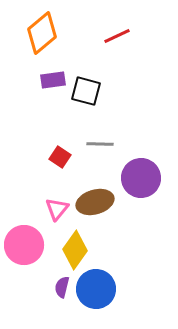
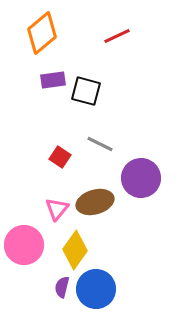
gray line: rotated 24 degrees clockwise
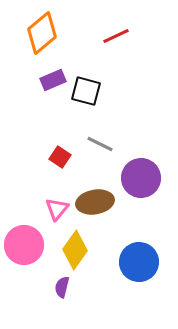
red line: moved 1 px left
purple rectangle: rotated 15 degrees counterclockwise
brown ellipse: rotated 6 degrees clockwise
blue circle: moved 43 px right, 27 px up
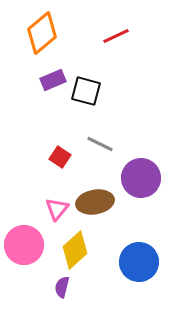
yellow diamond: rotated 12 degrees clockwise
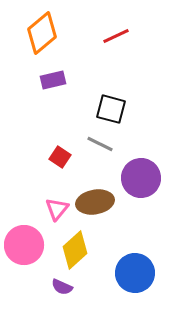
purple rectangle: rotated 10 degrees clockwise
black square: moved 25 px right, 18 px down
blue circle: moved 4 px left, 11 px down
purple semicircle: rotated 80 degrees counterclockwise
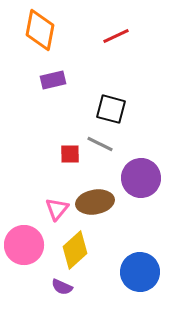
orange diamond: moved 2 px left, 3 px up; rotated 39 degrees counterclockwise
red square: moved 10 px right, 3 px up; rotated 35 degrees counterclockwise
blue circle: moved 5 px right, 1 px up
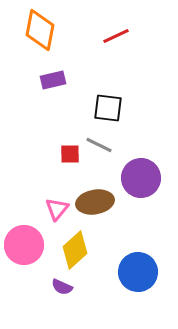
black square: moved 3 px left, 1 px up; rotated 8 degrees counterclockwise
gray line: moved 1 px left, 1 px down
blue circle: moved 2 px left
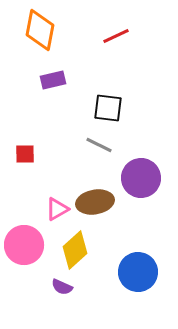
red square: moved 45 px left
pink triangle: rotated 20 degrees clockwise
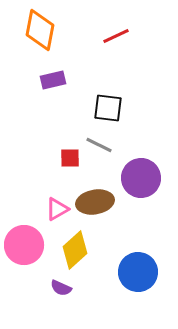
red square: moved 45 px right, 4 px down
purple semicircle: moved 1 px left, 1 px down
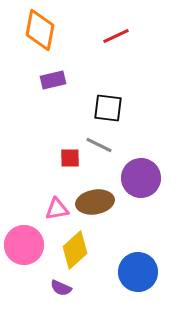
pink triangle: rotated 20 degrees clockwise
